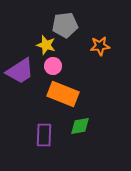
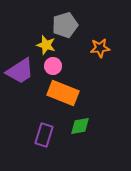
gray pentagon: rotated 10 degrees counterclockwise
orange star: moved 2 px down
orange rectangle: moved 1 px up
purple rectangle: rotated 15 degrees clockwise
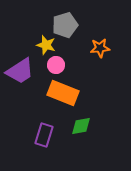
pink circle: moved 3 px right, 1 px up
green diamond: moved 1 px right
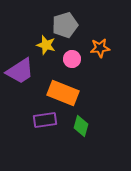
pink circle: moved 16 px right, 6 px up
green diamond: rotated 65 degrees counterclockwise
purple rectangle: moved 1 px right, 15 px up; rotated 65 degrees clockwise
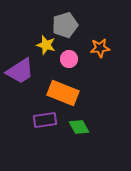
pink circle: moved 3 px left
green diamond: moved 2 px left, 1 px down; rotated 45 degrees counterclockwise
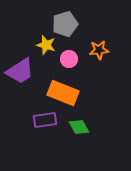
gray pentagon: moved 1 px up
orange star: moved 1 px left, 2 px down
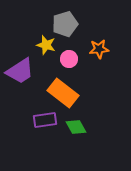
orange star: moved 1 px up
orange rectangle: rotated 16 degrees clockwise
green diamond: moved 3 px left
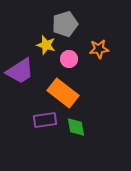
green diamond: rotated 20 degrees clockwise
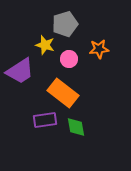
yellow star: moved 1 px left
